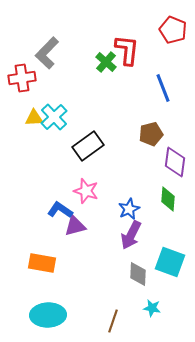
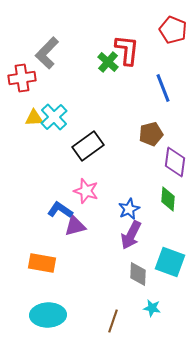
green cross: moved 2 px right
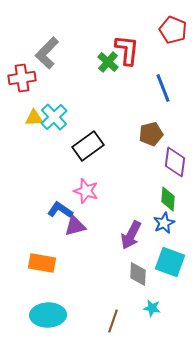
blue star: moved 35 px right, 14 px down
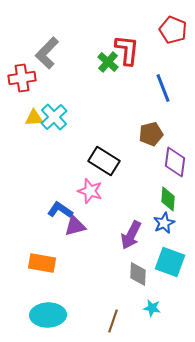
black rectangle: moved 16 px right, 15 px down; rotated 68 degrees clockwise
pink star: moved 4 px right
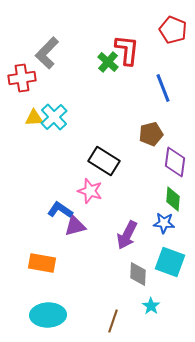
green diamond: moved 5 px right
blue star: rotated 30 degrees clockwise
purple arrow: moved 4 px left
cyan star: moved 1 px left, 2 px up; rotated 24 degrees clockwise
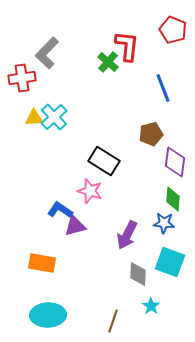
red L-shape: moved 4 px up
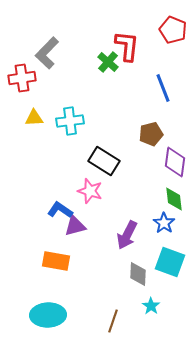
cyan cross: moved 16 px right, 4 px down; rotated 36 degrees clockwise
green diamond: moved 1 px right; rotated 10 degrees counterclockwise
blue star: rotated 30 degrees clockwise
orange rectangle: moved 14 px right, 2 px up
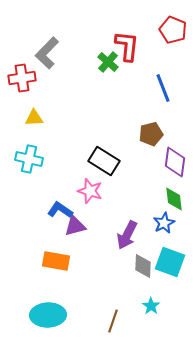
cyan cross: moved 41 px left, 38 px down; rotated 20 degrees clockwise
blue star: rotated 10 degrees clockwise
gray diamond: moved 5 px right, 8 px up
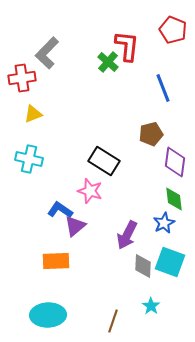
yellow triangle: moved 1 px left, 4 px up; rotated 18 degrees counterclockwise
purple triangle: rotated 25 degrees counterclockwise
orange rectangle: rotated 12 degrees counterclockwise
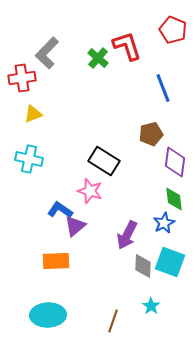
red L-shape: rotated 24 degrees counterclockwise
green cross: moved 10 px left, 4 px up
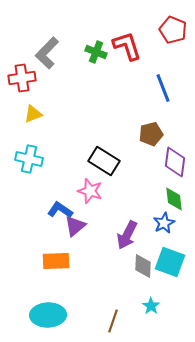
green cross: moved 2 px left, 6 px up; rotated 20 degrees counterclockwise
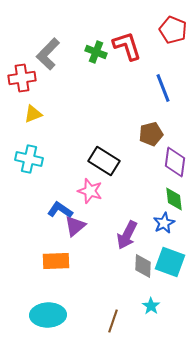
gray L-shape: moved 1 px right, 1 px down
